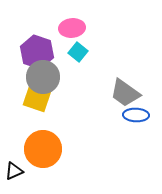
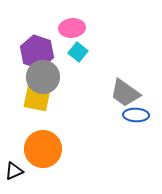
yellow square: rotated 8 degrees counterclockwise
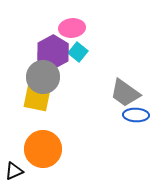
purple hexagon: moved 16 px right; rotated 12 degrees clockwise
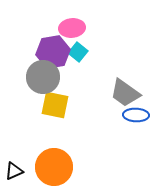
purple hexagon: rotated 20 degrees clockwise
yellow square: moved 18 px right, 7 px down
orange circle: moved 11 px right, 18 px down
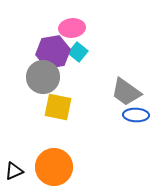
gray trapezoid: moved 1 px right, 1 px up
yellow square: moved 3 px right, 2 px down
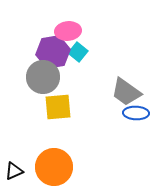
pink ellipse: moved 4 px left, 3 px down
yellow square: rotated 16 degrees counterclockwise
blue ellipse: moved 2 px up
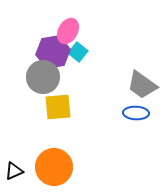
pink ellipse: rotated 55 degrees counterclockwise
gray trapezoid: moved 16 px right, 7 px up
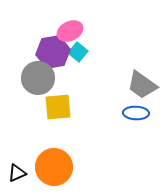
pink ellipse: moved 2 px right; rotated 35 degrees clockwise
gray circle: moved 5 px left, 1 px down
black triangle: moved 3 px right, 2 px down
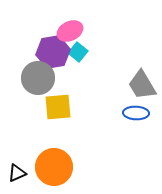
gray trapezoid: rotated 24 degrees clockwise
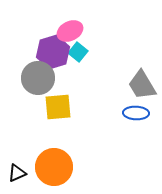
purple hexagon: rotated 8 degrees counterclockwise
